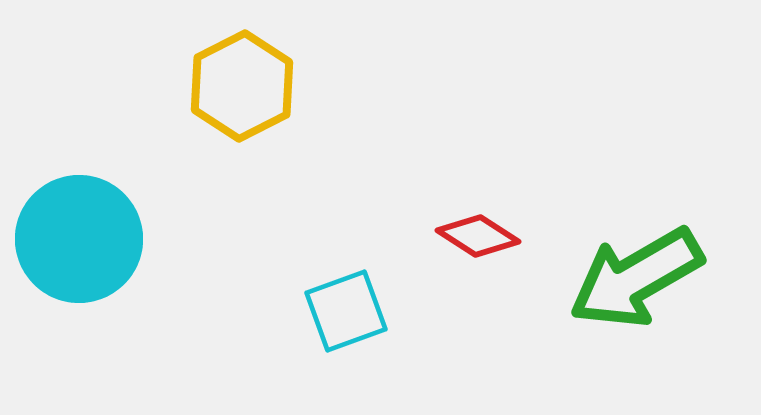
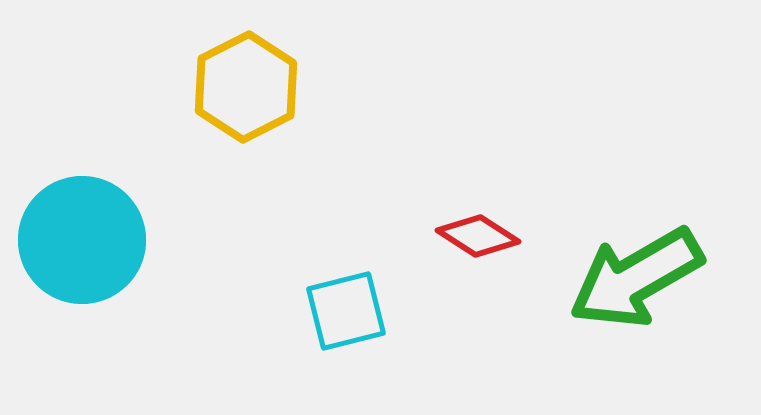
yellow hexagon: moved 4 px right, 1 px down
cyan circle: moved 3 px right, 1 px down
cyan square: rotated 6 degrees clockwise
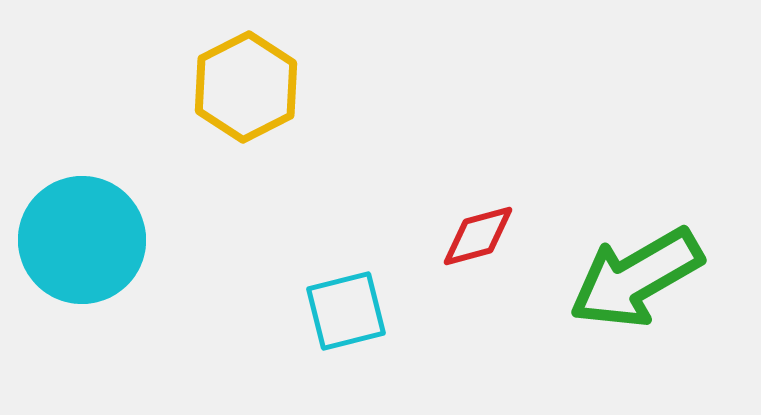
red diamond: rotated 48 degrees counterclockwise
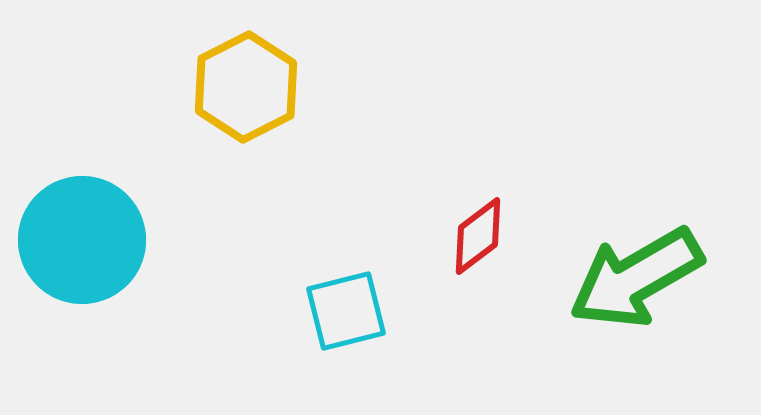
red diamond: rotated 22 degrees counterclockwise
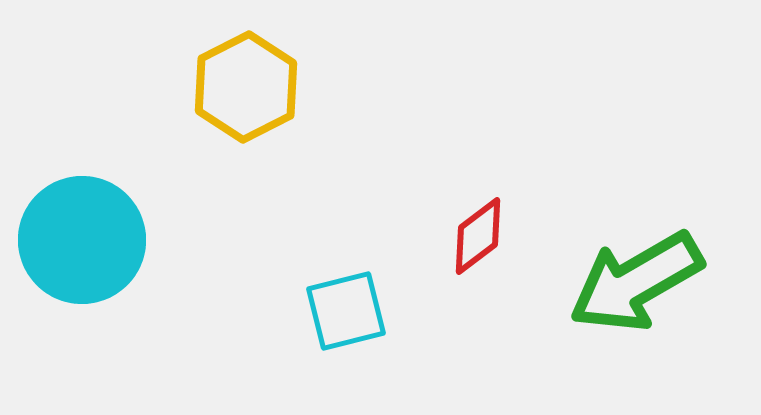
green arrow: moved 4 px down
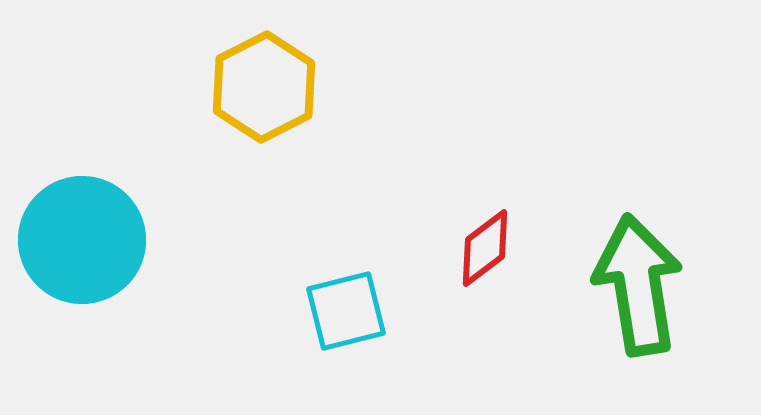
yellow hexagon: moved 18 px right
red diamond: moved 7 px right, 12 px down
green arrow: moved 2 px right, 3 px down; rotated 111 degrees clockwise
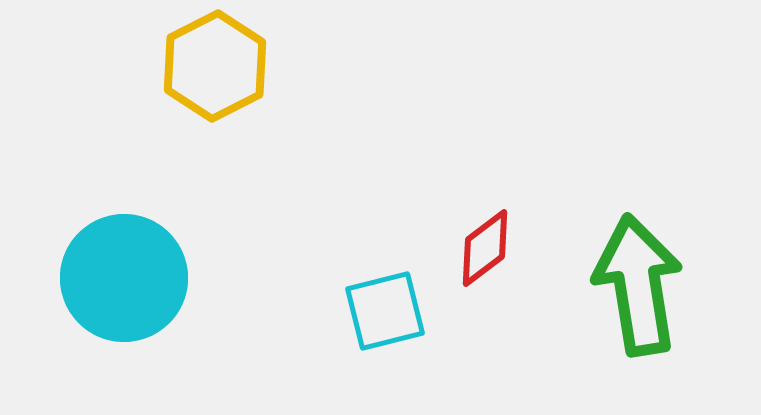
yellow hexagon: moved 49 px left, 21 px up
cyan circle: moved 42 px right, 38 px down
cyan square: moved 39 px right
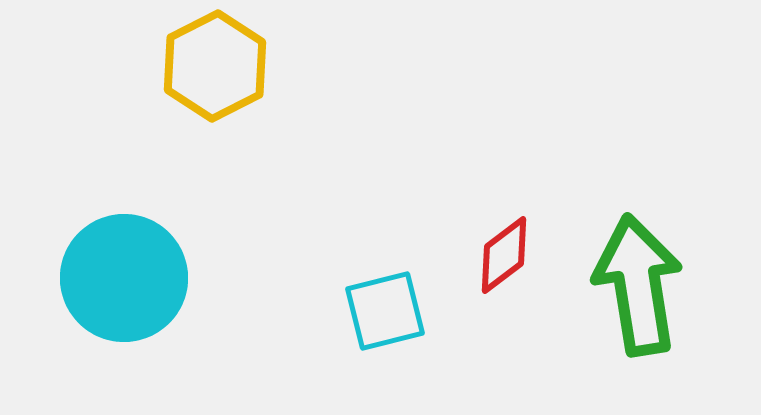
red diamond: moved 19 px right, 7 px down
